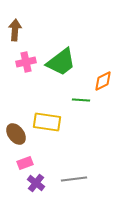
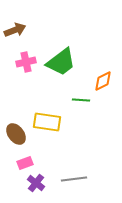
brown arrow: rotated 65 degrees clockwise
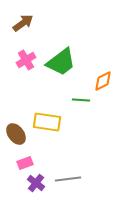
brown arrow: moved 8 px right, 7 px up; rotated 15 degrees counterclockwise
pink cross: moved 2 px up; rotated 18 degrees counterclockwise
gray line: moved 6 px left
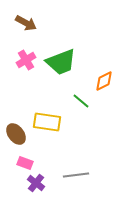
brown arrow: moved 3 px right; rotated 65 degrees clockwise
green trapezoid: rotated 16 degrees clockwise
orange diamond: moved 1 px right
green line: moved 1 px down; rotated 36 degrees clockwise
pink rectangle: rotated 42 degrees clockwise
gray line: moved 8 px right, 4 px up
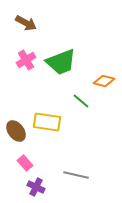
orange diamond: rotated 40 degrees clockwise
brown ellipse: moved 3 px up
pink rectangle: rotated 28 degrees clockwise
gray line: rotated 20 degrees clockwise
purple cross: moved 4 px down; rotated 12 degrees counterclockwise
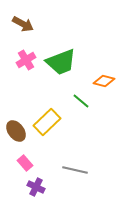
brown arrow: moved 3 px left, 1 px down
yellow rectangle: rotated 52 degrees counterclockwise
gray line: moved 1 px left, 5 px up
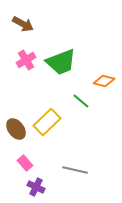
brown ellipse: moved 2 px up
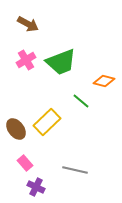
brown arrow: moved 5 px right
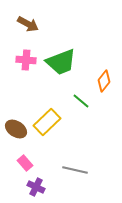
pink cross: rotated 36 degrees clockwise
orange diamond: rotated 65 degrees counterclockwise
brown ellipse: rotated 20 degrees counterclockwise
